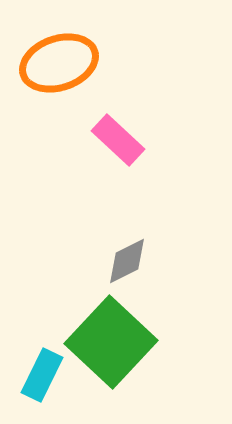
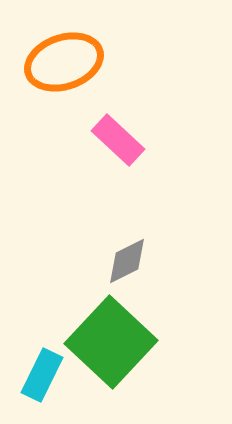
orange ellipse: moved 5 px right, 1 px up
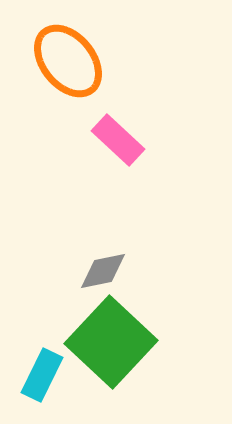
orange ellipse: moved 4 px right, 1 px up; rotated 70 degrees clockwise
gray diamond: moved 24 px left, 10 px down; rotated 15 degrees clockwise
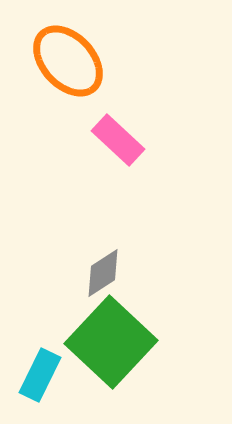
orange ellipse: rotated 4 degrees counterclockwise
gray diamond: moved 2 px down; rotated 21 degrees counterclockwise
cyan rectangle: moved 2 px left
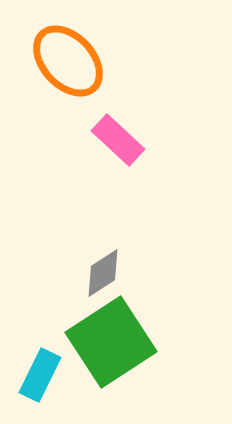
green square: rotated 14 degrees clockwise
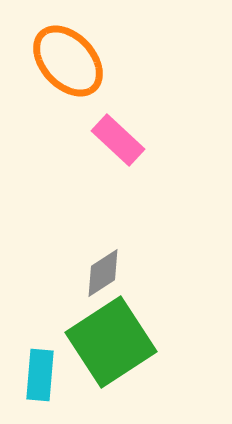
cyan rectangle: rotated 21 degrees counterclockwise
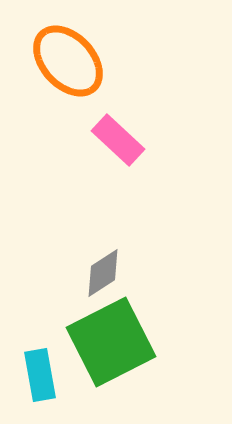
green square: rotated 6 degrees clockwise
cyan rectangle: rotated 15 degrees counterclockwise
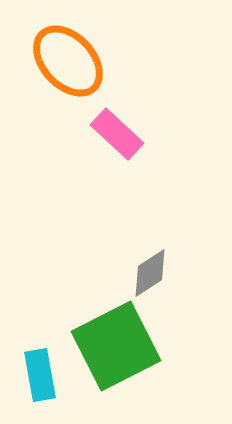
pink rectangle: moved 1 px left, 6 px up
gray diamond: moved 47 px right
green square: moved 5 px right, 4 px down
